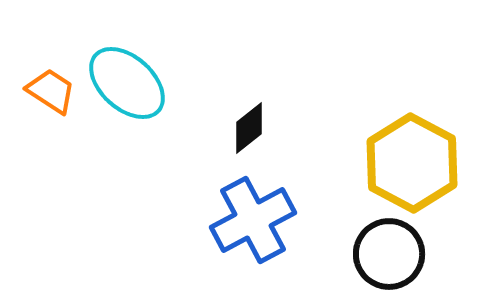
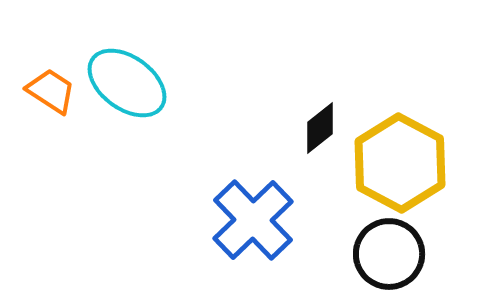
cyan ellipse: rotated 6 degrees counterclockwise
black diamond: moved 71 px right
yellow hexagon: moved 12 px left
blue cross: rotated 16 degrees counterclockwise
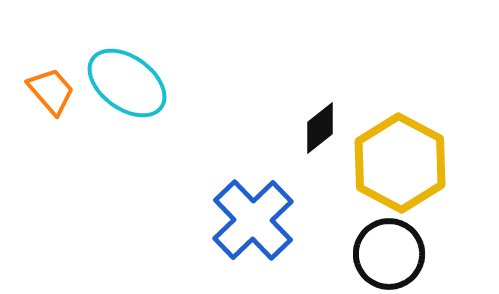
orange trapezoid: rotated 16 degrees clockwise
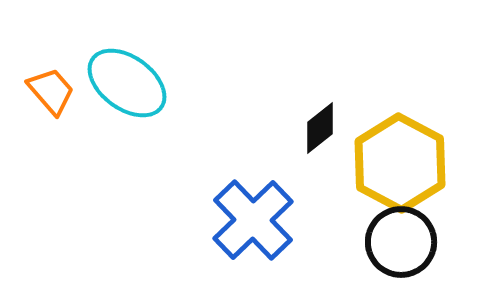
black circle: moved 12 px right, 12 px up
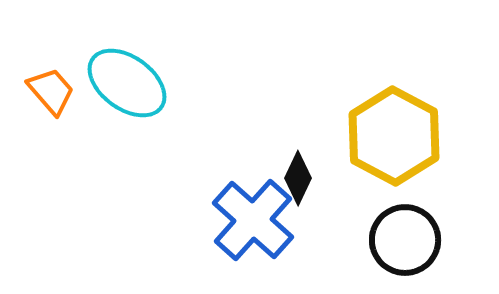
black diamond: moved 22 px left, 50 px down; rotated 26 degrees counterclockwise
yellow hexagon: moved 6 px left, 27 px up
blue cross: rotated 4 degrees counterclockwise
black circle: moved 4 px right, 2 px up
